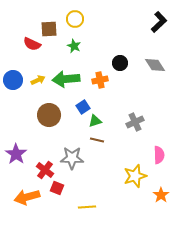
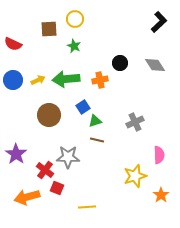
red semicircle: moved 19 px left
gray star: moved 4 px left, 1 px up
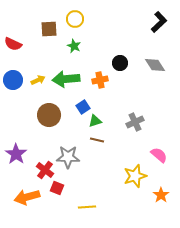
pink semicircle: rotated 48 degrees counterclockwise
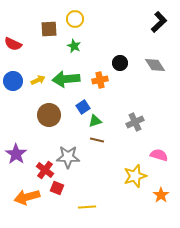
blue circle: moved 1 px down
pink semicircle: rotated 24 degrees counterclockwise
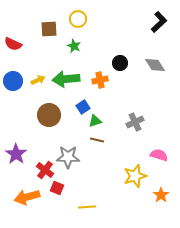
yellow circle: moved 3 px right
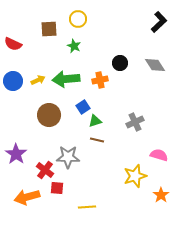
red square: rotated 16 degrees counterclockwise
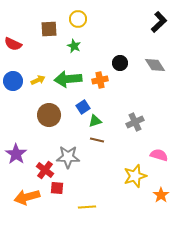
green arrow: moved 2 px right
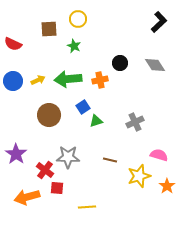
green triangle: moved 1 px right
brown line: moved 13 px right, 20 px down
yellow star: moved 4 px right
orange star: moved 6 px right, 9 px up
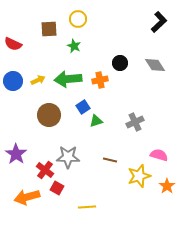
red square: rotated 24 degrees clockwise
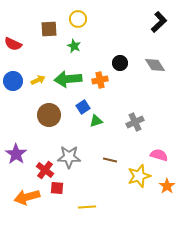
gray star: moved 1 px right
red square: rotated 24 degrees counterclockwise
